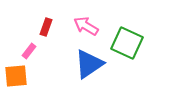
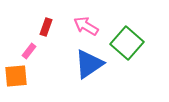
green square: rotated 16 degrees clockwise
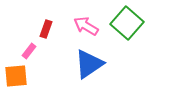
red rectangle: moved 2 px down
green square: moved 20 px up
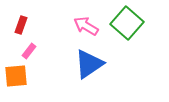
red rectangle: moved 25 px left, 4 px up
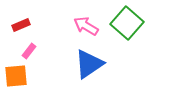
red rectangle: rotated 48 degrees clockwise
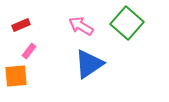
pink arrow: moved 5 px left
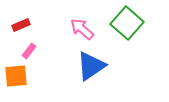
pink arrow: moved 1 px right, 3 px down; rotated 10 degrees clockwise
blue triangle: moved 2 px right, 2 px down
